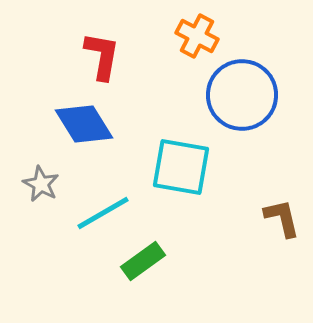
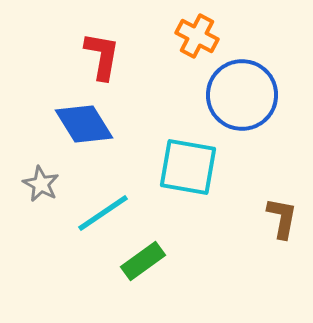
cyan square: moved 7 px right
cyan line: rotated 4 degrees counterclockwise
brown L-shape: rotated 24 degrees clockwise
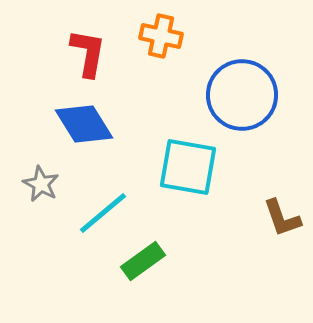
orange cross: moved 36 px left; rotated 15 degrees counterclockwise
red L-shape: moved 14 px left, 3 px up
cyan line: rotated 6 degrees counterclockwise
brown L-shape: rotated 150 degrees clockwise
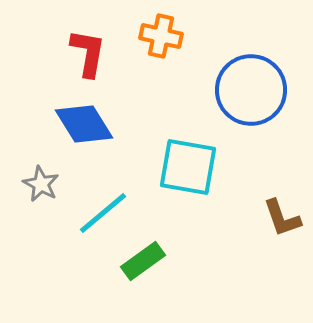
blue circle: moved 9 px right, 5 px up
